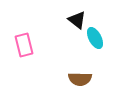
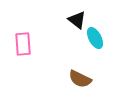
pink rectangle: moved 1 px left, 1 px up; rotated 10 degrees clockwise
brown semicircle: rotated 25 degrees clockwise
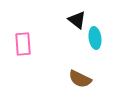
cyan ellipse: rotated 20 degrees clockwise
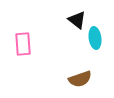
brown semicircle: rotated 45 degrees counterclockwise
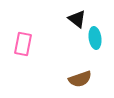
black triangle: moved 1 px up
pink rectangle: rotated 15 degrees clockwise
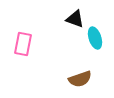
black triangle: moved 2 px left; rotated 18 degrees counterclockwise
cyan ellipse: rotated 10 degrees counterclockwise
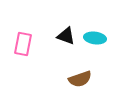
black triangle: moved 9 px left, 17 px down
cyan ellipse: rotated 65 degrees counterclockwise
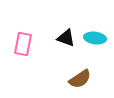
black triangle: moved 2 px down
brown semicircle: rotated 15 degrees counterclockwise
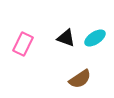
cyan ellipse: rotated 40 degrees counterclockwise
pink rectangle: rotated 15 degrees clockwise
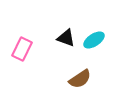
cyan ellipse: moved 1 px left, 2 px down
pink rectangle: moved 1 px left, 5 px down
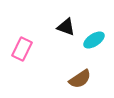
black triangle: moved 11 px up
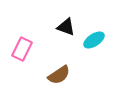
brown semicircle: moved 21 px left, 4 px up
